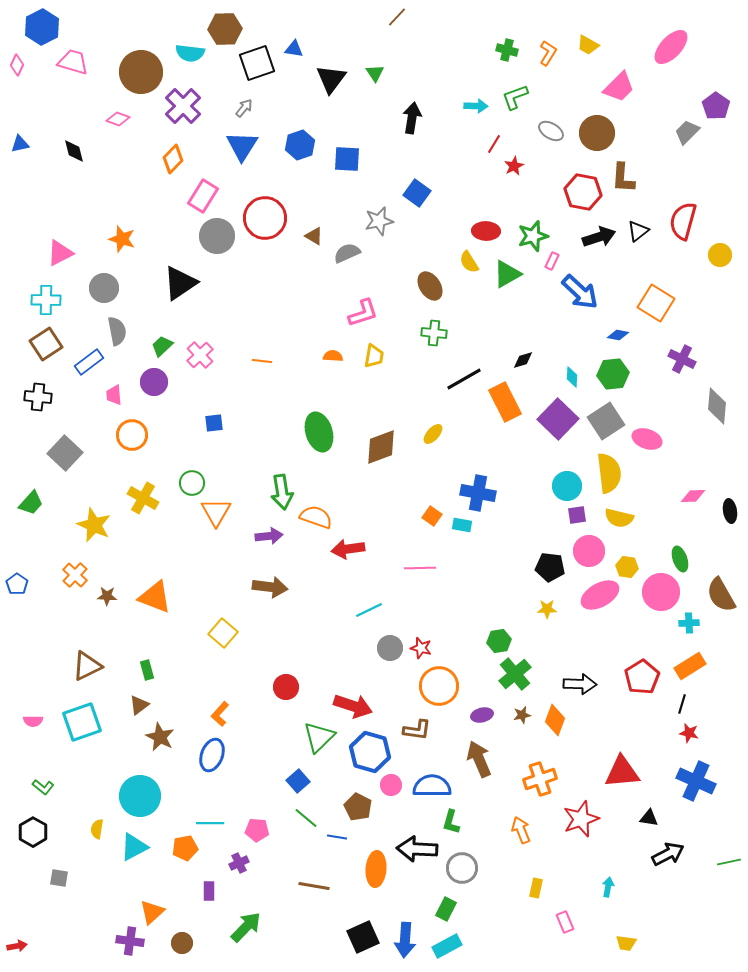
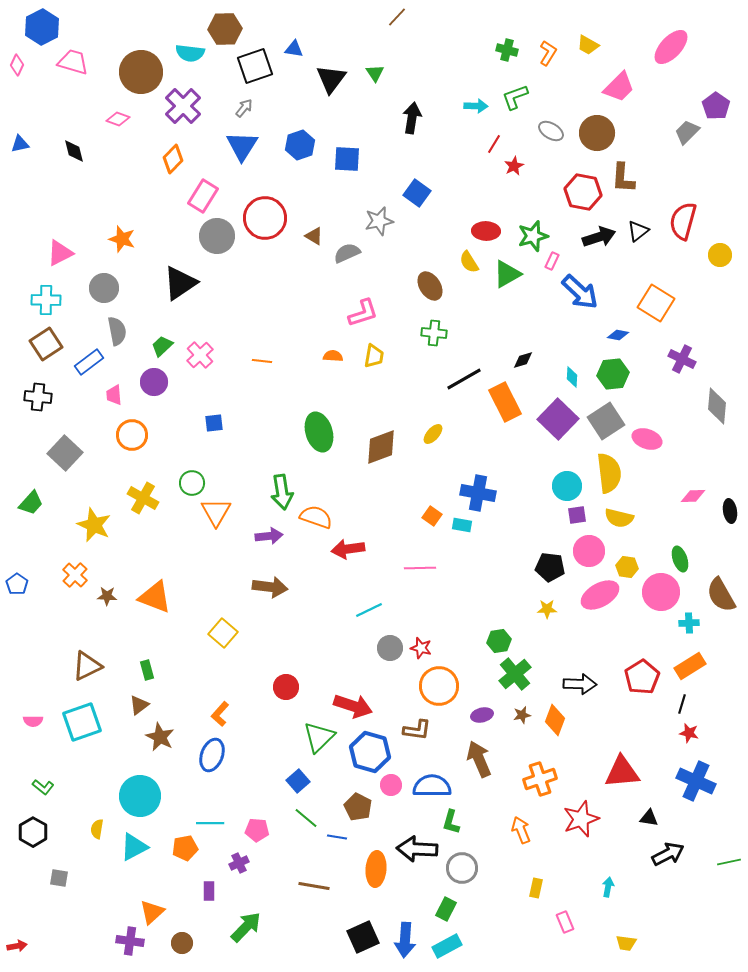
black square at (257, 63): moved 2 px left, 3 px down
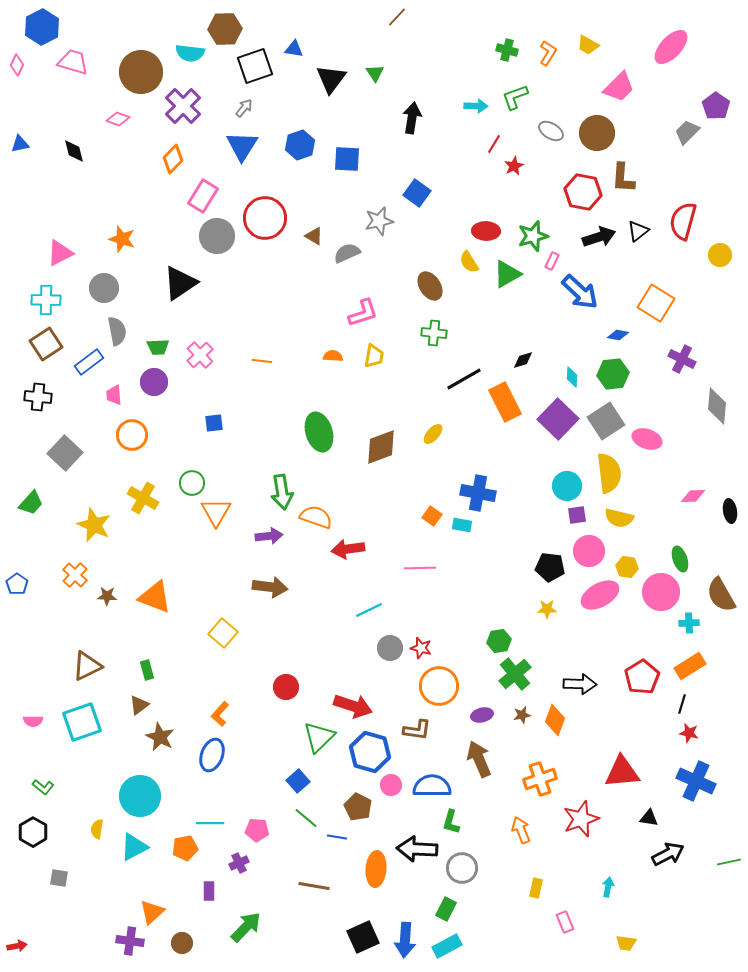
green trapezoid at (162, 346): moved 4 px left, 1 px down; rotated 140 degrees counterclockwise
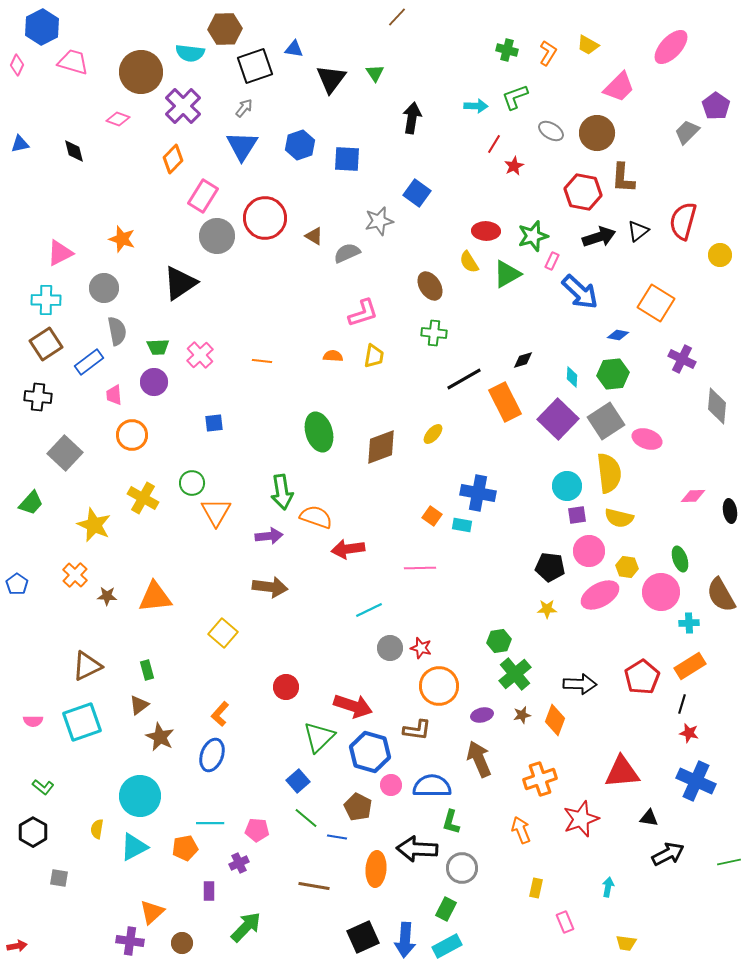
orange triangle at (155, 597): rotated 27 degrees counterclockwise
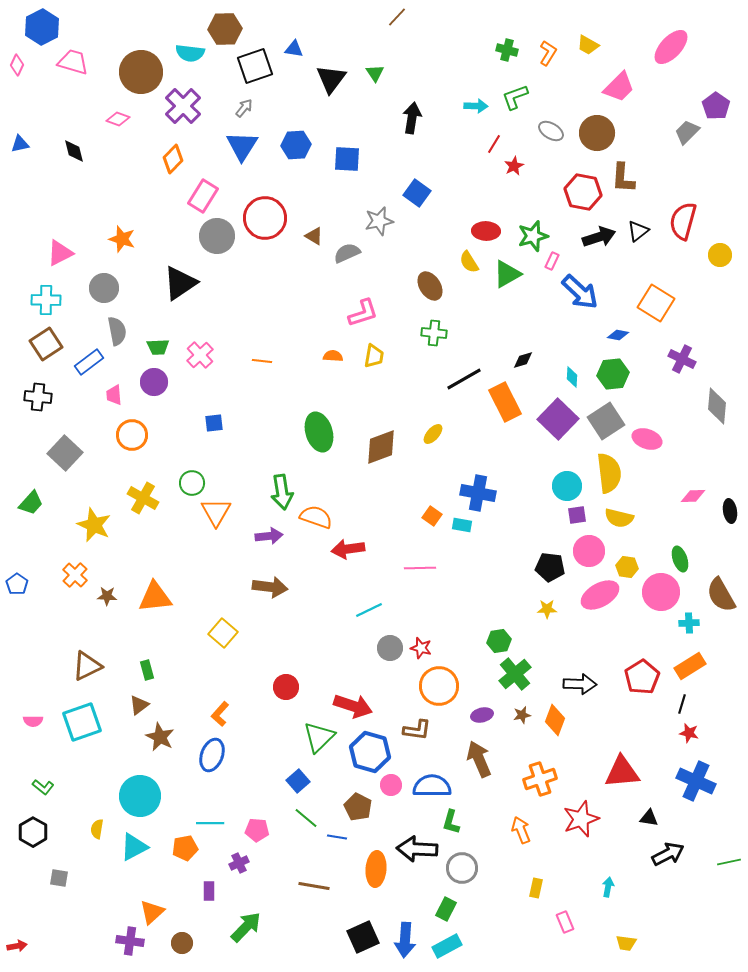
blue hexagon at (300, 145): moved 4 px left; rotated 16 degrees clockwise
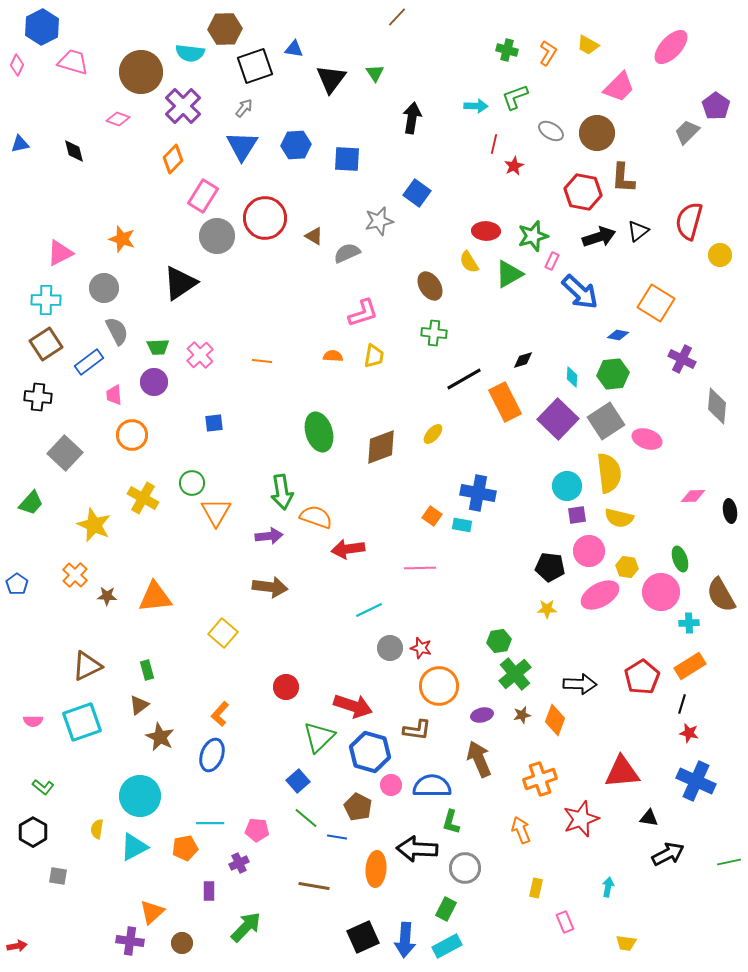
red line at (494, 144): rotated 18 degrees counterclockwise
red semicircle at (683, 221): moved 6 px right
green triangle at (507, 274): moved 2 px right
gray semicircle at (117, 331): rotated 16 degrees counterclockwise
gray circle at (462, 868): moved 3 px right
gray square at (59, 878): moved 1 px left, 2 px up
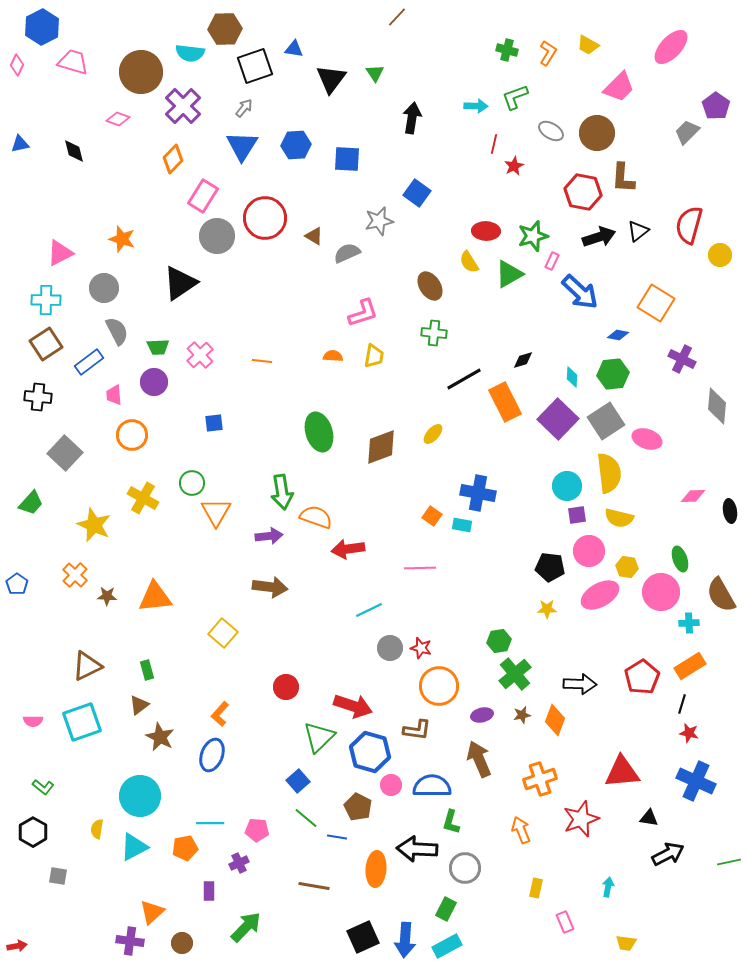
red semicircle at (689, 221): moved 4 px down
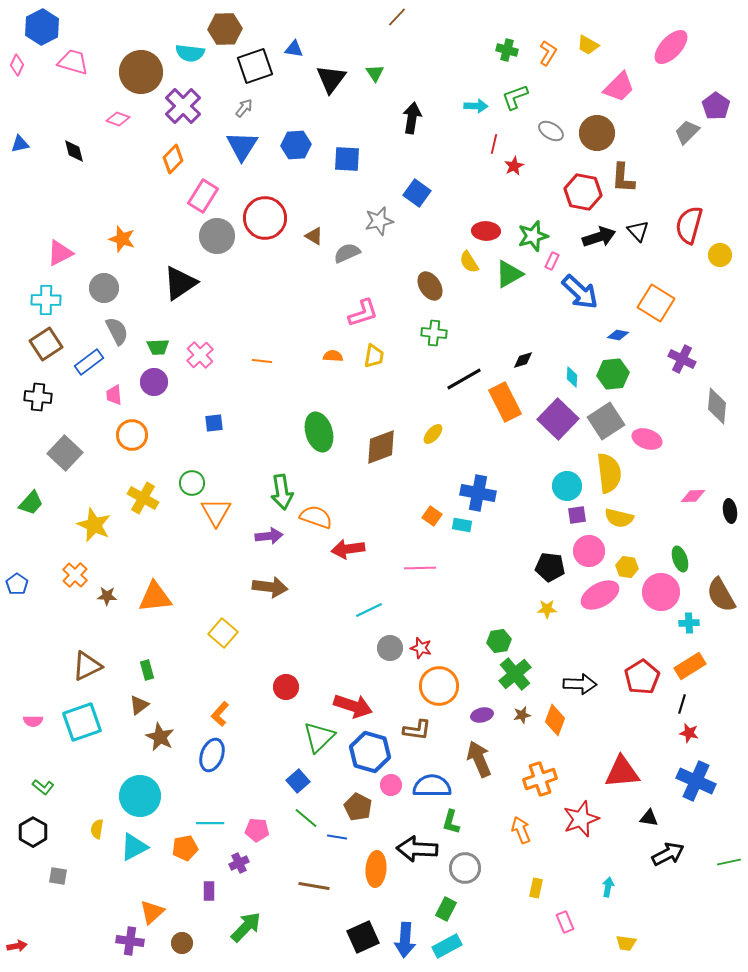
black triangle at (638, 231): rotated 35 degrees counterclockwise
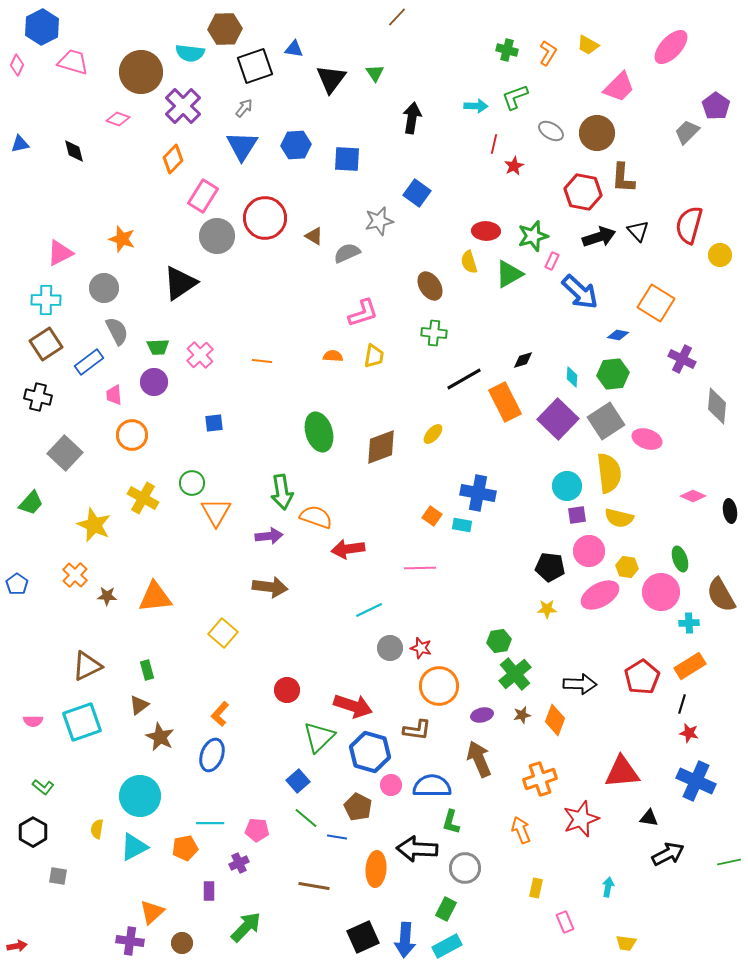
yellow semicircle at (469, 262): rotated 15 degrees clockwise
black cross at (38, 397): rotated 8 degrees clockwise
pink diamond at (693, 496): rotated 25 degrees clockwise
red circle at (286, 687): moved 1 px right, 3 px down
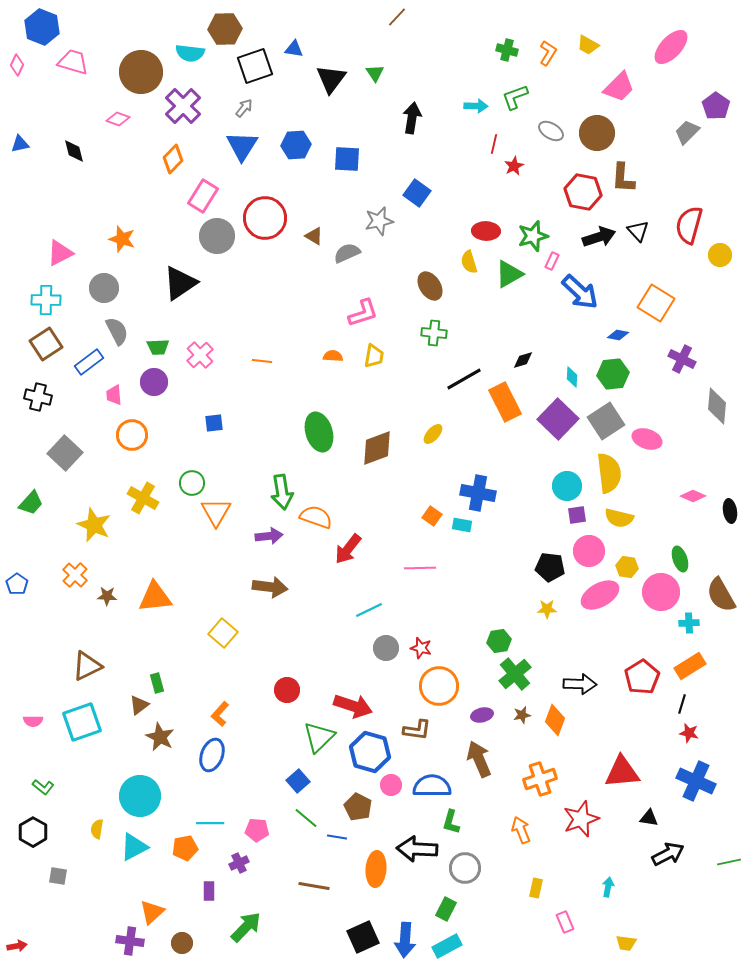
blue hexagon at (42, 27): rotated 12 degrees counterclockwise
brown diamond at (381, 447): moved 4 px left, 1 px down
red arrow at (348, 549): rotated 44 degrees counterclockwise
gray circle at (390, 648): moved 4 px left
green rectangle at (147, 670): moved 10 px right, 13 px down
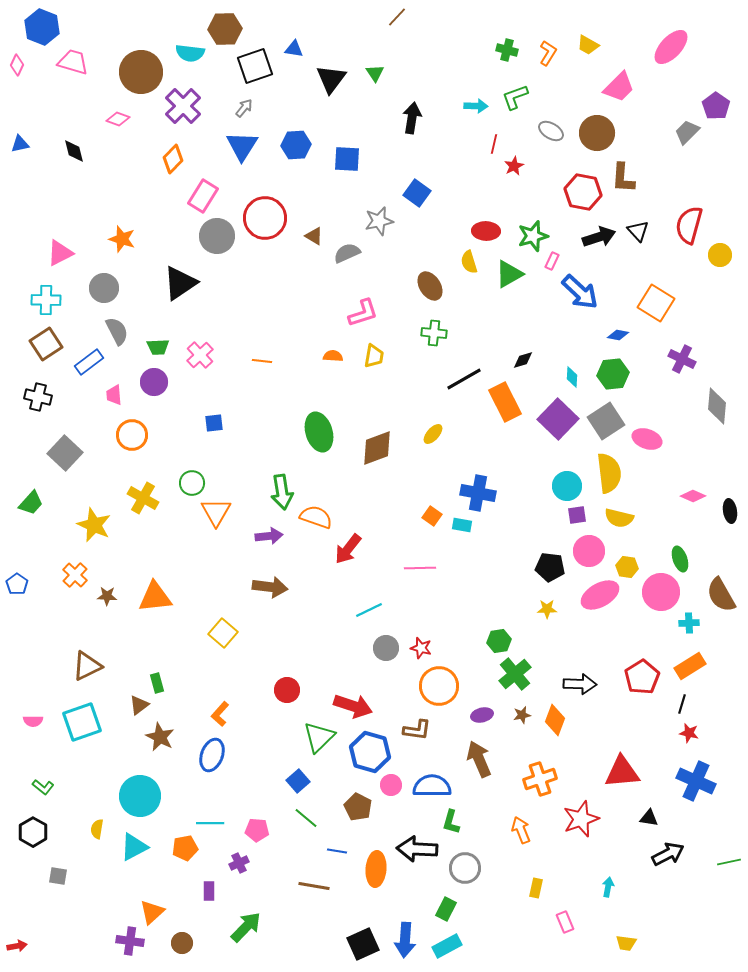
blue line at (337, 837): moved 14 px down
black square at (363, 937): moved 7 px down
